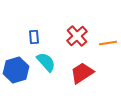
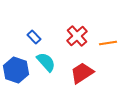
blue rectangle: rotated 40 degrees counterclockwise
blue hexagon: rotated 25 degrees counterclockwise
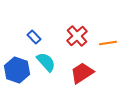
blue hexagon: moved 1 px right
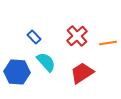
blue hexagon: moved 2 px down; rotated 15 degrees counterclockwise
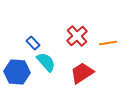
blue rectangle: moved 1 px left, 6 px down
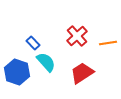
blue hexagon: rotated 15 degrees clockwise
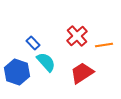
orange line: moved 4 px left, 2 px down
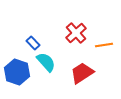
red cross: moved 1 px left, 3 px up
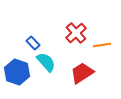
orange line: moved 2 px left
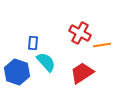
red cross: moved 4 px right; rotated 20 degrees counterclockwise
blue rectangle: rotated 48 degrees clockwise
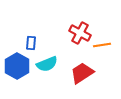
blue rectangle: moved 2 px left
cyan semicircle: moved 1 px right, 2 px down; rotated 110 degrees clockwise
blue hexagon: moved 6 px up; rotated 10 degrees clockwise
